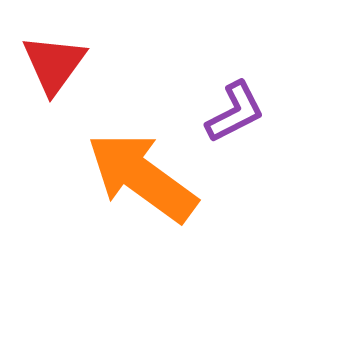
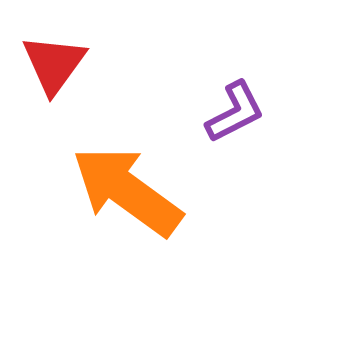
orange arrow: moved 15 px left, 14 px down
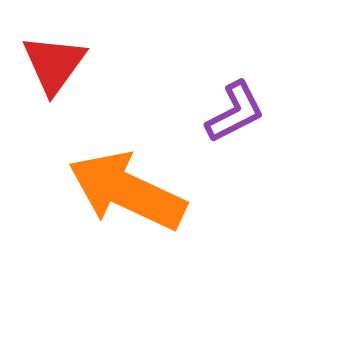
orange arrow: rotated 11 degrees counterclockwise
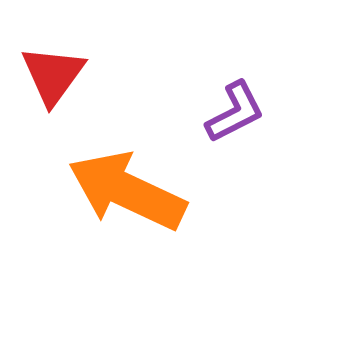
red triangle: moved 1 px left, 11 px down
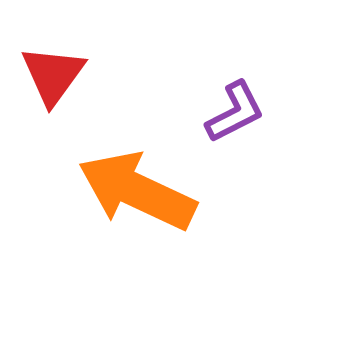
orange arrow: moved 10 px right
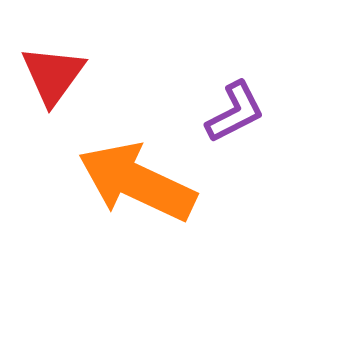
orange arrow: moved 9 px up
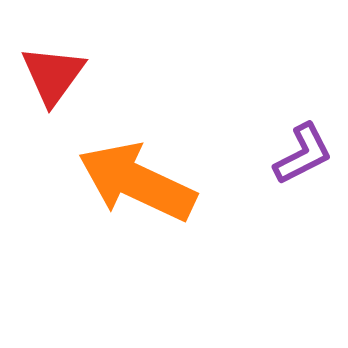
purple L-shape: moved 68 px right, 42 px down
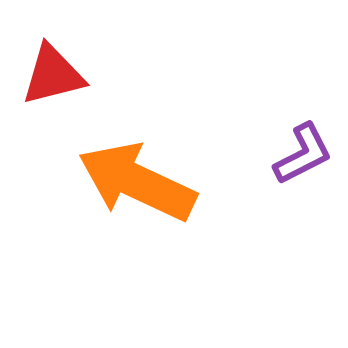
red triangle: rotated 40 degrees clockwise
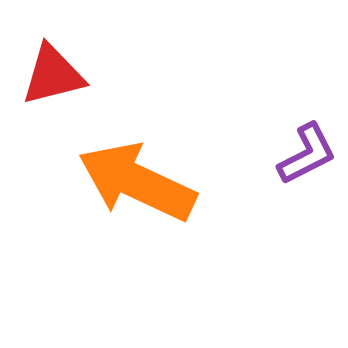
purple L-shape: moved 4 px right
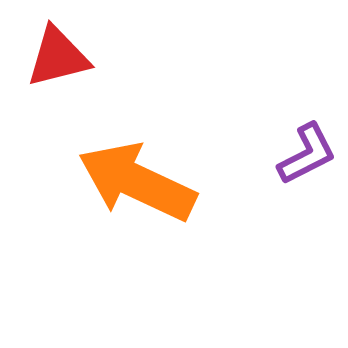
red triangle: moved 5 px right, 18 px up
